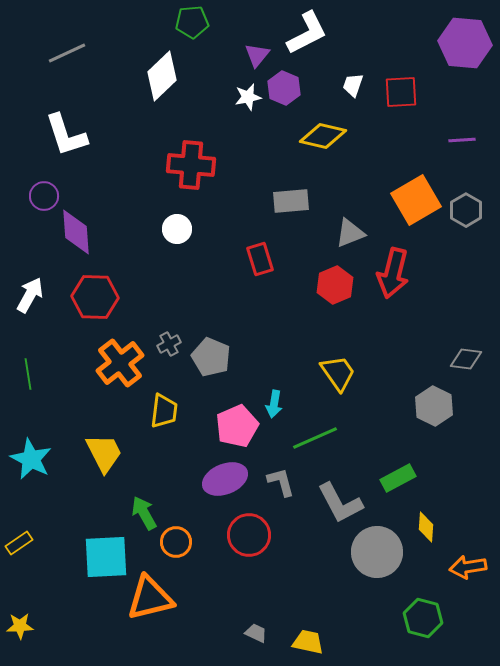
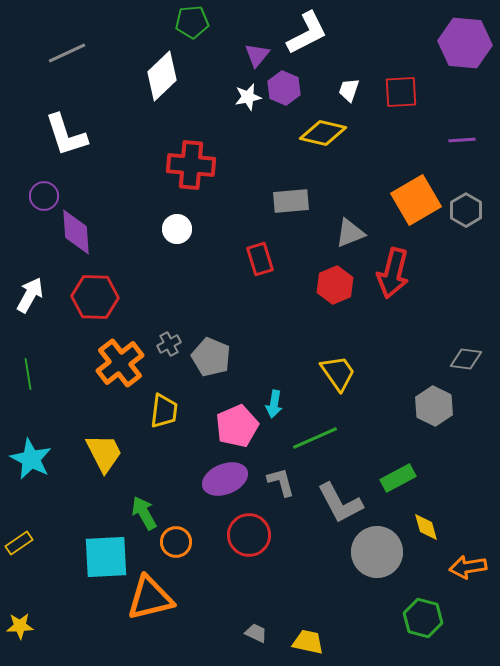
white trapezoid at (353, 85): moved 4 px left, 5 px down
yellow diamond at (323, 136): moved 3 px up
yellow diamond at (426, 527): rotated 20 degrees counterclockwise
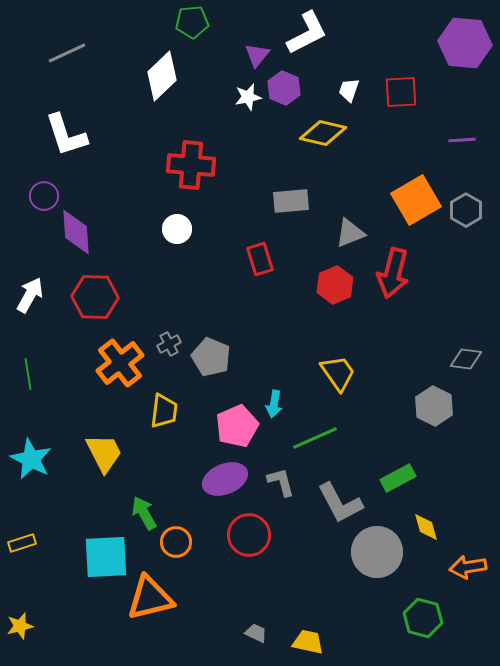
yellow rectangle at (19, 543): moved 3 px right; rotated 16 degrees clockwise
yellow star at (20, 626): rotated 12 degrees counterclockwise
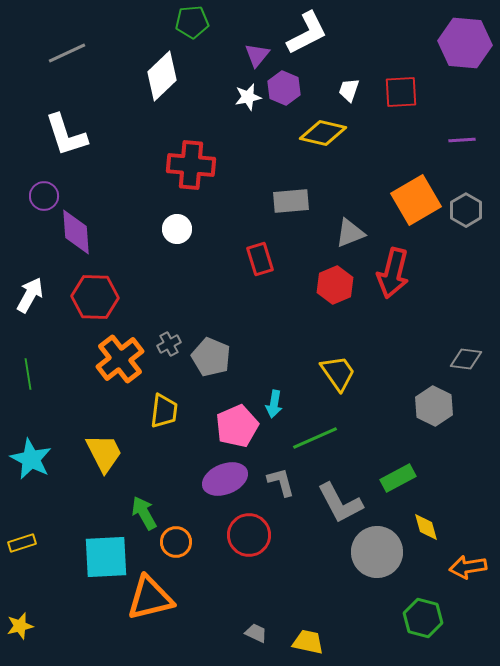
orange cross at (120, 363): moved 4 px up
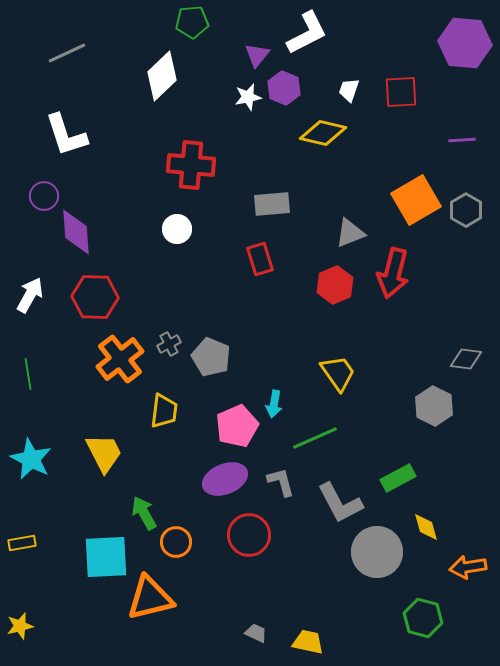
gray rectangle at (291, 201): moved 19 px left, 3 px down
yellow rectangle at (22, 543): rotated 8 degrees clockwise
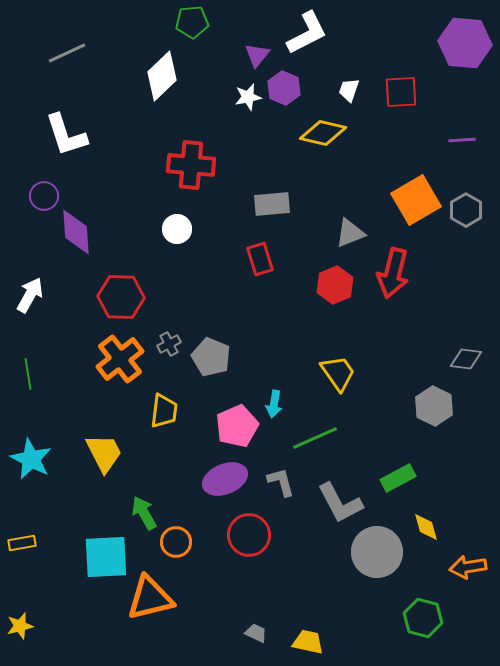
red hexagon at (95, 297): moved 26 px right
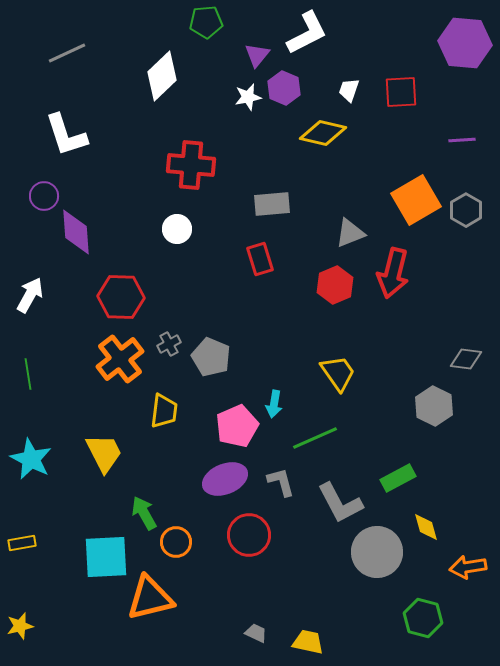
green pentagon at (192, 22): moved 14 px right
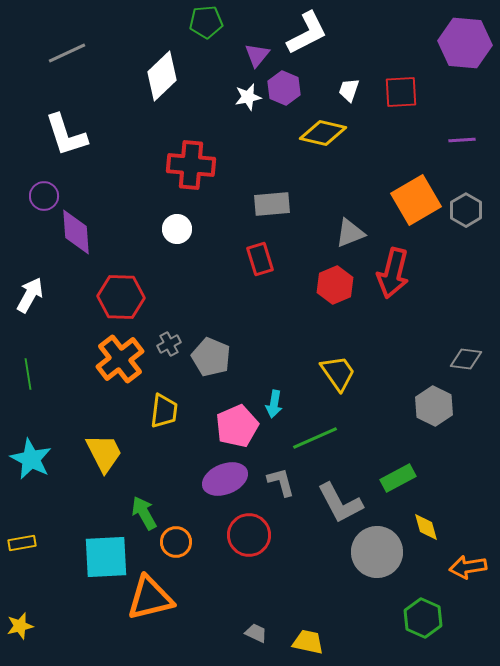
green hexagon at (423, 618): rotated 9 degrees clockwise
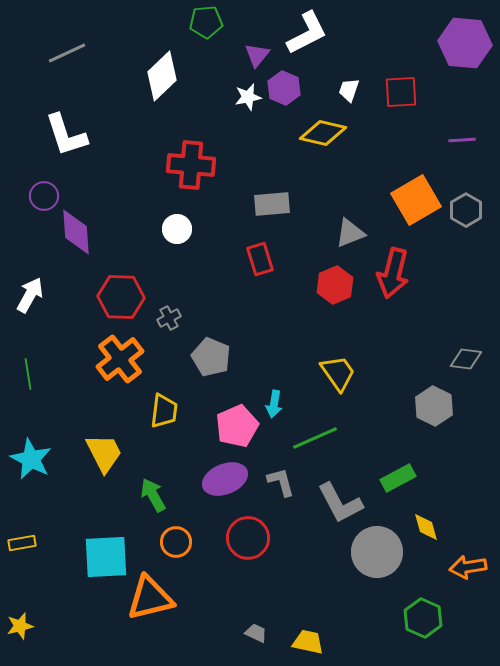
gray cross at (169, 344): moved 26 px up
green arrow at (144, 513): moved 9 px right, 18 px up
red circle at (249, 535): moved 1 px left, 3 px down
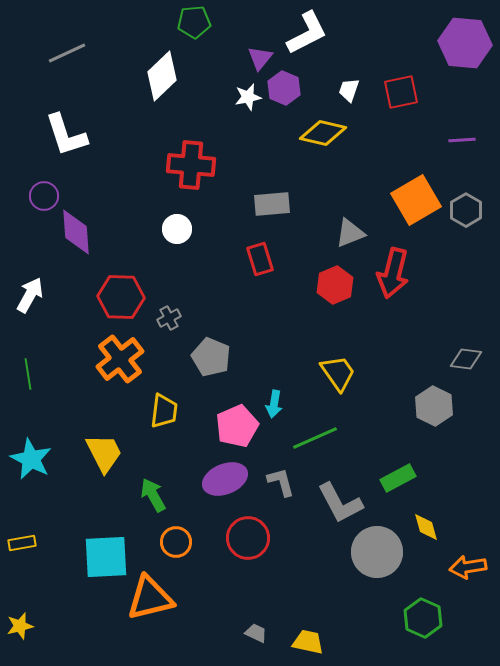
green pentagon at (206, 22): moved 12 px left
purple triangle at (257, 55): moved 3 px right, 3 px down
red square at (401, 92): rotated 9 degrees counterclockwise
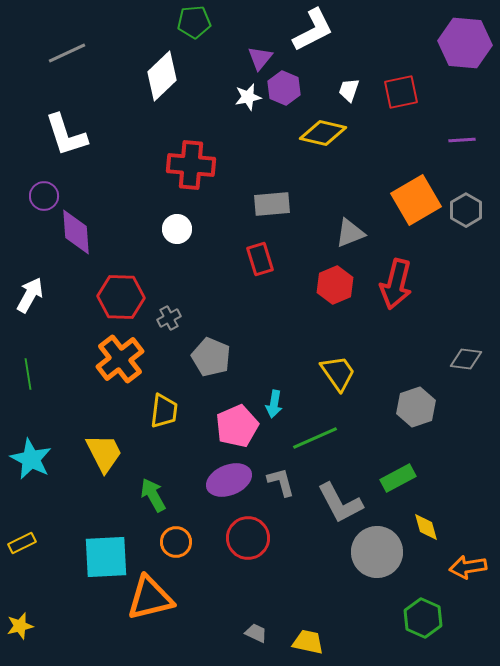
white L-shape at (307, 33): moved 6 px right, 3 px up
red arrow at (393, 273): moved 3 px right, 11 px down
gray hexagon at (434, 406): moved 18 px left, 1 px down; rotated 15 degrees clockwise
purple ellipse at (225, 479): moved 4 px right, 1 px down
yellow rectangle at (22, 543): rotated 16 degrees counterclockwise
